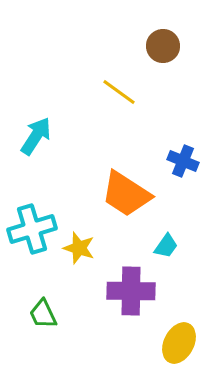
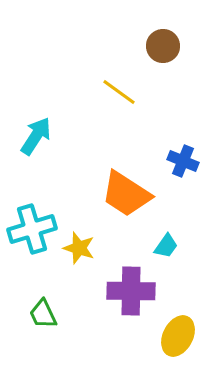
yellow ellipse: moved 1 px left, 7 px up
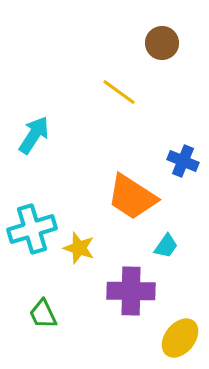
brown circle: moved 1 px left, 3 px up
cyan arrow: moved 2 px left, 1 px up
orange trapezoid: moved 6 px right, 3 px down
yellow ellipse: moved 2 px right, 2 px down; rotated 12 degrees clockwise
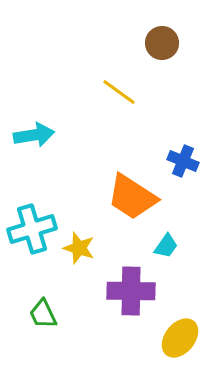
cyan arrow: rotated 48 degrees clockwise
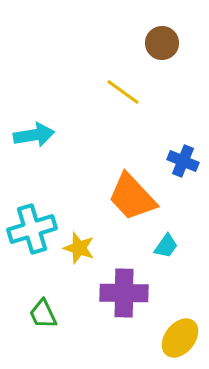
yellow line: moved 4 px right
orange trapezoid: rotated 14 degrees clockwise
purple cross: moved 7 px left, 2 px down
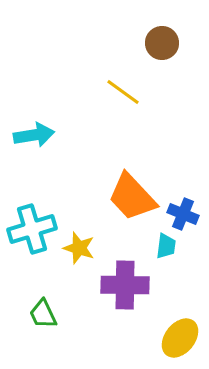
blue cross: moved 53 px down
cyan trapezoid: rotated 28 degrees counterclockwise
purple cross: moved 1 px right, 8 px up
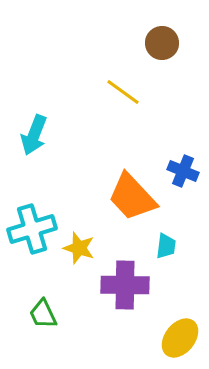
cyan arrow: rotated 120 degrees clockwise
blue cross: moved 43 px up
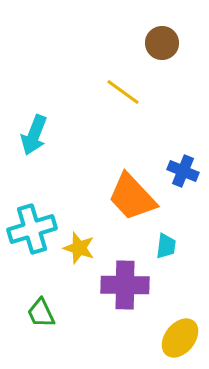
green trapezoid: moved 2 px left, 1 px up
